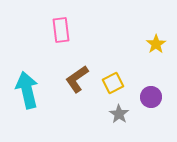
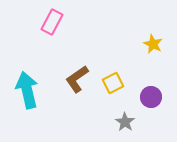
pink rectangle: moved 9 px left, 8 px up; rotated 35 degrees clockwise
yellow star: moved 3 px left; rotated 12 degrees counterclockwise
gray star: moved 6 px right, 8 px down
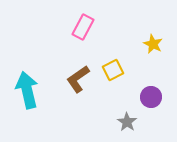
pink rectangle: moved 31 px right, 5 px down
brown L-shape: moved 1 px right
yellow square: moved 13 px up
gray star: moved 2 px right
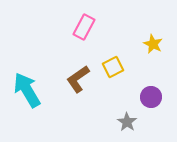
pink rectangle: moved 1 px right
yellow square: moved 3 px up
cyan arrow: rotated 18 degrees counterclockwise
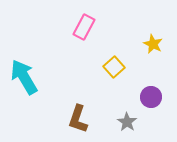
yellow square: moved 1 px right; rotated 15 degrees counterclockwise
brown L-shape: moved 40 px down; rotated 36 degrees counterclockwise
cyan arrow: moved 3 px left, 13 px up
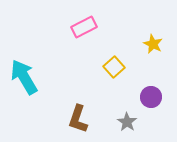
pink rectangle: rotated 35 degrees clockwise
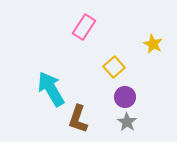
pink rectangle: rotated 30 degrees counterclockwise
cyan arrow: moved 27 px right, 12 px down
purple circle: moved 26 px left
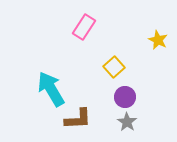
yellow star: moved 5 px right, 4 px up
brown L-shape: rotated 112 degrees counterclockwise
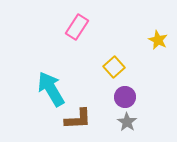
pink rectangle: moved 7 px left
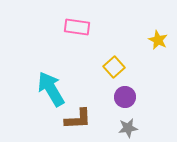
pink rectangle: rotated 65 degrees clockwise
gray star: moved 1 px right, 6 px down; rotated 30 degrees clockwise
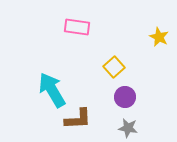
yellow star: moved 1 px right, 3 px up
cyan arrow: moved 1 px right, 1 px down
gray star: rotated 18 degrees clockwise
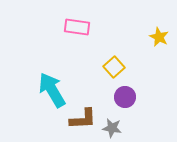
brown L-shape: moved 5 px right
gray star: moved 16 px left
